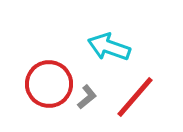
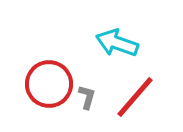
cyan arrow: moved 8 px right, 4 px up
gray L-shape: rotated 35 degrees counterclockwise
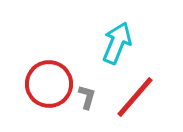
cyan arrow: rotated 93 degrees clockwise
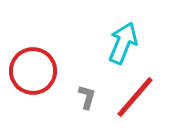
cyan arrow: moved 6 px right
red circle: moved 16 px left, 13 px up
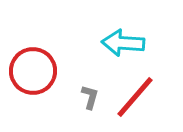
cyan arrow: rotated 108 degrees counterclockwise
gray L-shape: moved 3 px right
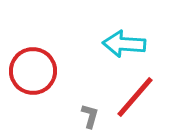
cyan arrow: moved 1 px right, 1 px down
gray L-shape: moved 19 px down
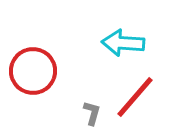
cyan arrow: moved 1 px left, 1 px up
gray L-shape: moved 2 px right, 3 px up
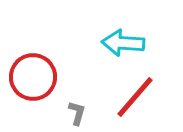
red circle: moved 6 px down
gray L-shape: moved 15 px left
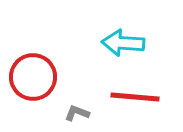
red line: rotated 54 degrees clockwise
gray L-shape: rotated 85 degrees counterclockwise
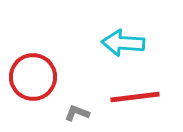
red line: rotated 12 degrees counterclockwise
